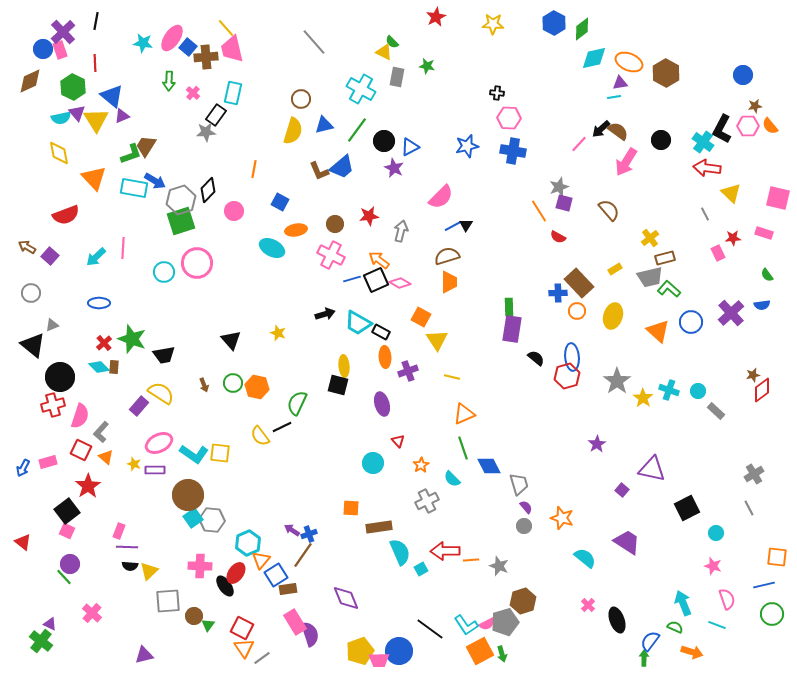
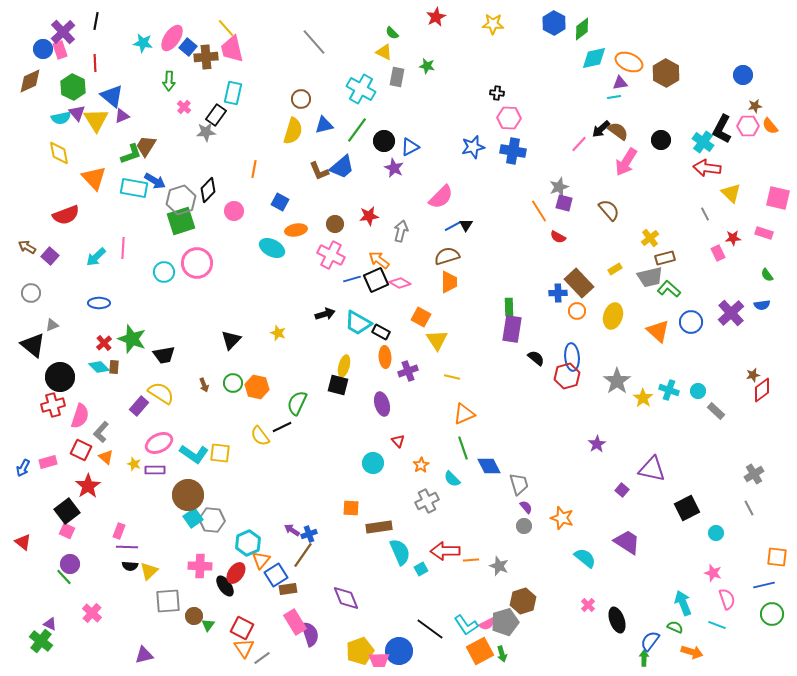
green semicircle at (392, 42): moved 9 px up
pink cross at (193, 93): moved 9 px left, 14 px down
blue star at (467, 146): moved 6 px right, 1 px down
black triangle at (231, 340): rotated 25 degrees clockwise
yellow ellipse at (344, 366): rotated 20 degrees clockwise
pink star at (713, 566): moved 7 px down
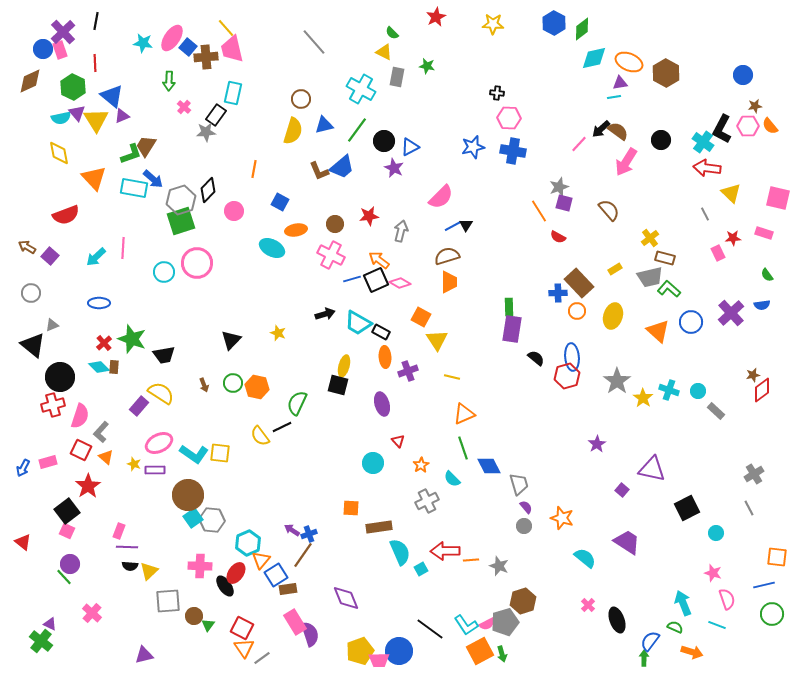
blue arrow at (155, 181): moved 2 px left, 2 px up; rotated 10 degrees clockwise
brown rectangle at (665, 258): rotated 30 degrees clockwise
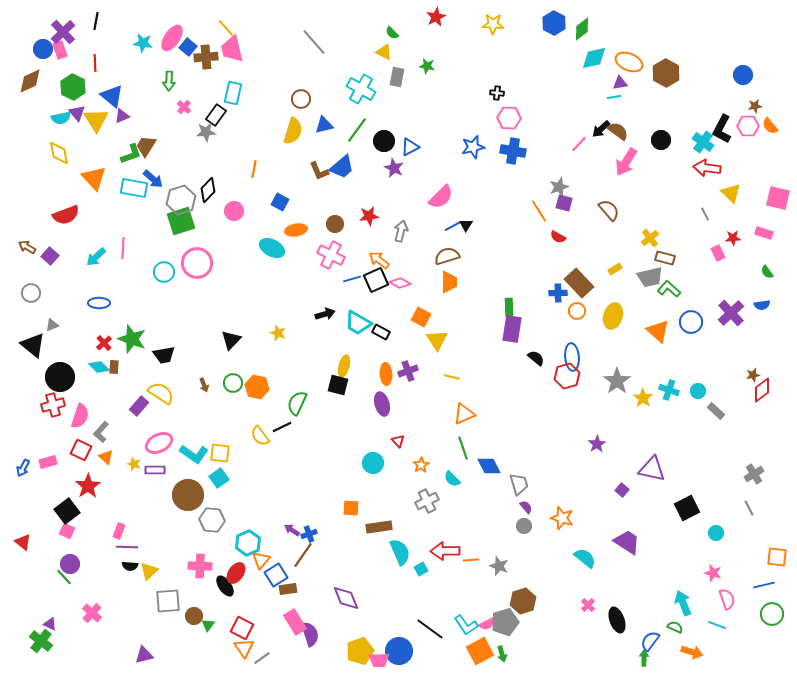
green semicircle at (767, 275): moved 3 px up
orange ellipse at (385, 357): moved 1 px right, 17 px down
cyan square at (193, 518): moved 26 px right, 40 px up
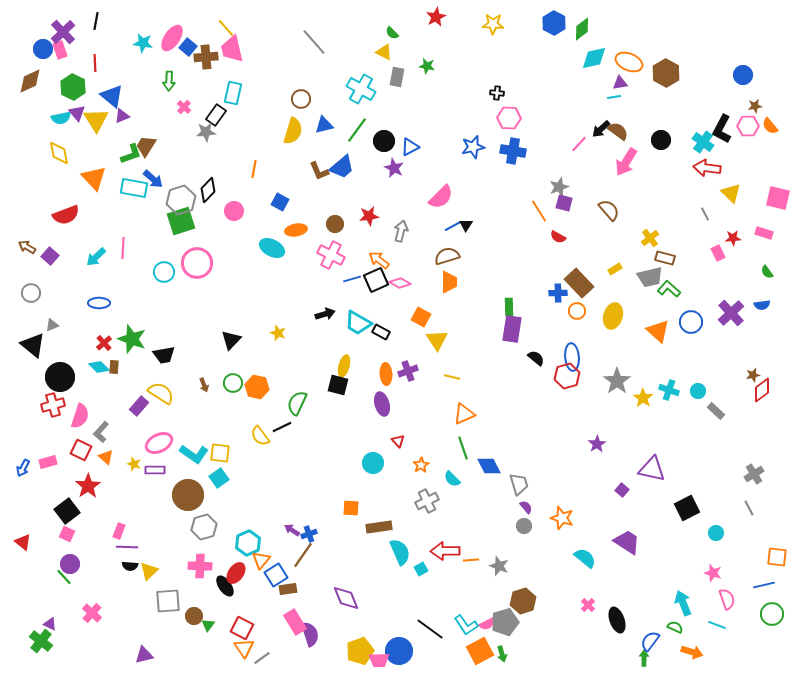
gray hexagon at (212, 520): moved 8 px left, 7 px down; rotated 20 degrees counterclockwise
pink square at (67, 531): moved 3 px down
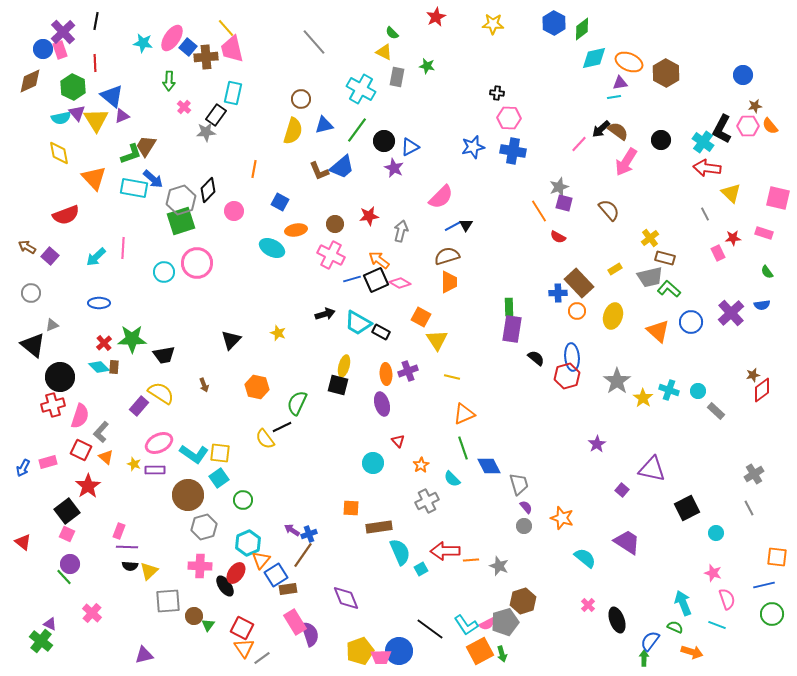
green star at (132, 339): rotated 20 degrees counterclockwise
green circle at (233, 383): moved 10 px right, 117 px down
yellow semicircle at (260, 436): moved 5 px right, 3 px down
pink trapezoid at (379, 660): moved 2 px right, 3 px up
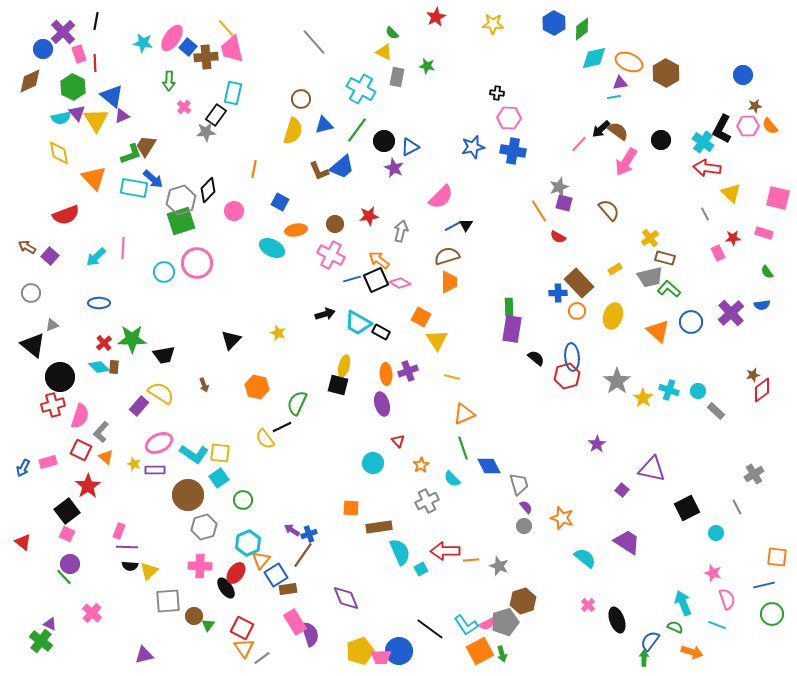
pink rectangle at (60, 50): moved 19 px right, 4 px down
gray line at (749, 508): moved 12 px left, 1 px up
black ellipse at (225, 586): moved 1 px right, 2 px down
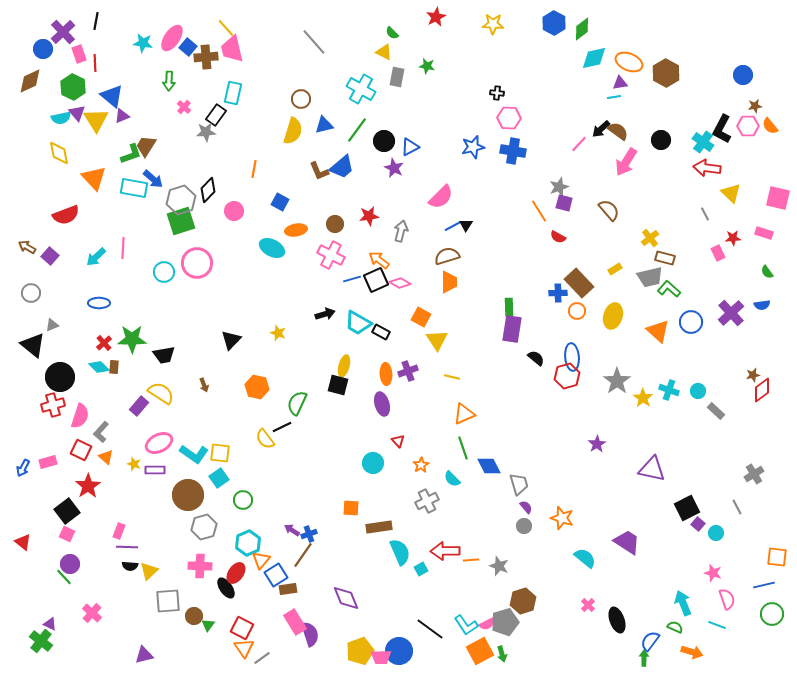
purple square at (622, 490): moved 76 px right, 34 px down
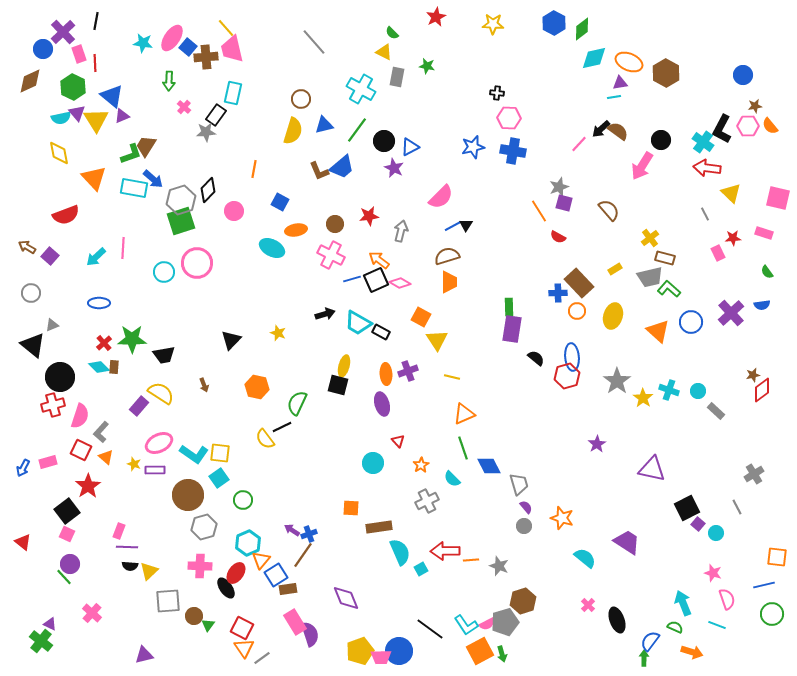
pink arrow at (626, 162): moved 16 px right, 4 px down
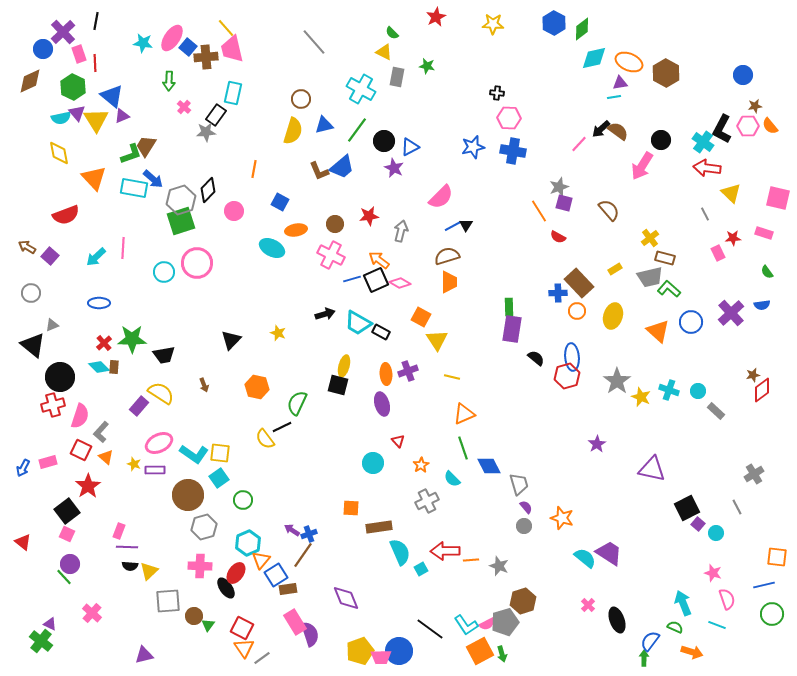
yellow star at (643, 398): moved 2 px left, 1 px up; rotated 12 degrees counterclockwise
purple trapezoid at (627, 542): moved 18 px left, 11 px down
